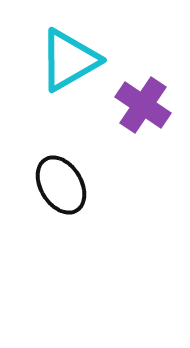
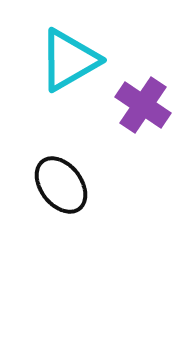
black ellipse: rotated 6 degrees counterclockwise
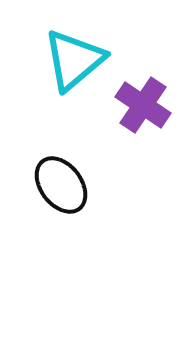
cyan triangle: moved 5 px right; rotated 10 degrees counterclockwise
